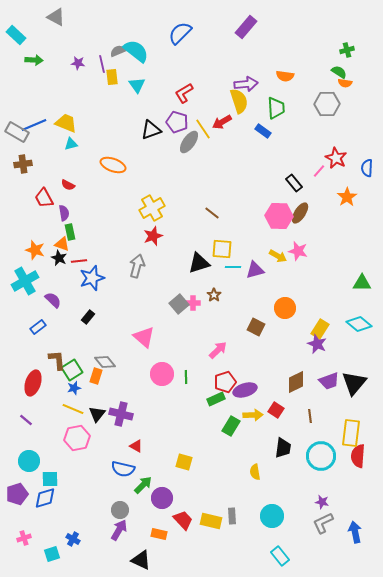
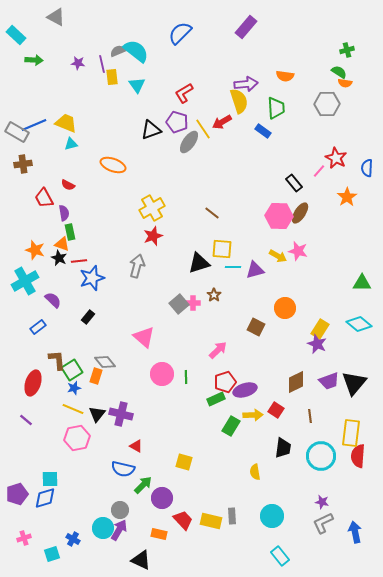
cyan circle at (29, 461): moved 74 px right, 67 px down
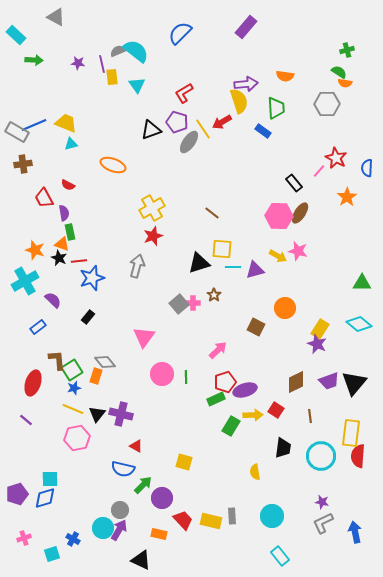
pink triangle at (144, 337): rotated 25 degrees clockwise
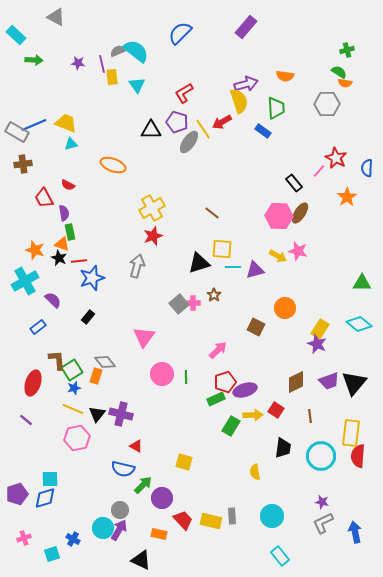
purple arrow at (246, 84): rotated 10 degrees counterclockwise
black triangle at (151, 130): rotated 20 degrees clockwise
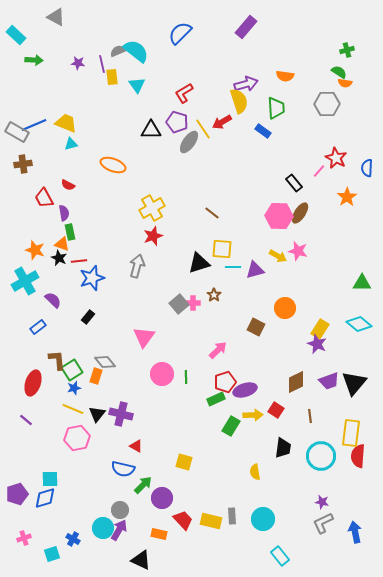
cyan circle at (272, 516): moved 9 px left, 3 px down
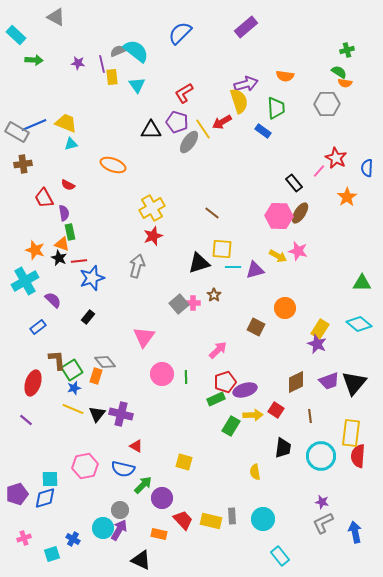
purple rectangle at (246, 27): rotated 10 degrees clockwise
pink hexagon at (77, 438): moved 8 px right, 28 px down
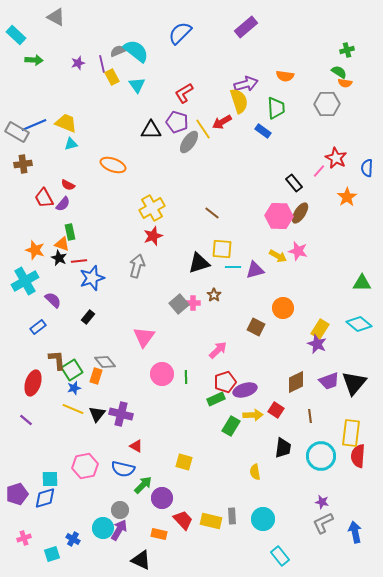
purple star at (78, 63): rotated 24 degrees counterclockwise
yellow rectangle at (112, 77): rotated 21 degrees counterclockwise
purple semicircle at (64, 213): moved 1 px left, 9 px up; rotated 49 degrees clockwise
orange circle at (285, 308): moved 2 px left
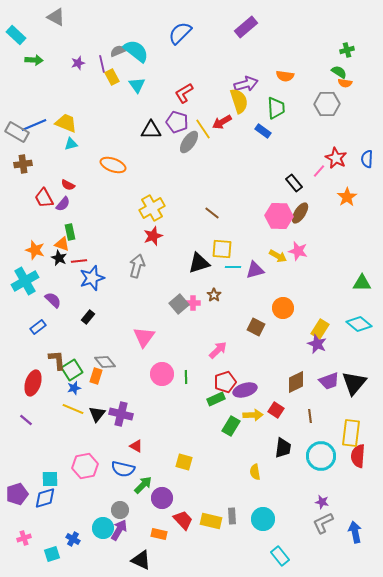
blue semicircle at (367, 168): moved 9 px up
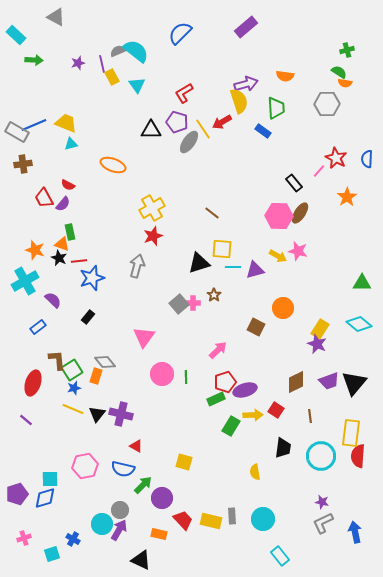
cyan circle at (103, 528): moved 1 px left, 4 px up
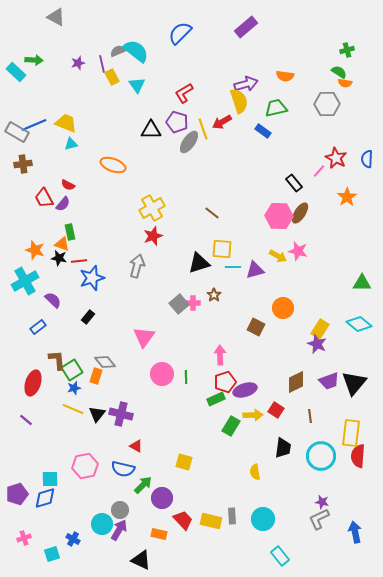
cyan rectangle at (16, 35): moved 37 px down
green trapezoid at (276, 108): rotated 100 degrees counterclockwise
yellow line at (203, 129): rotated 15 degrees clockwise
black star at (59, 258): rotated 14 degrees counterclockwise
pink arrow at (218, 350): moved 2 px right, 5 px down; rotated 48 degrees counterclockwise
gray L-shape at (323, 523): moved 4 px left, 4 px up
